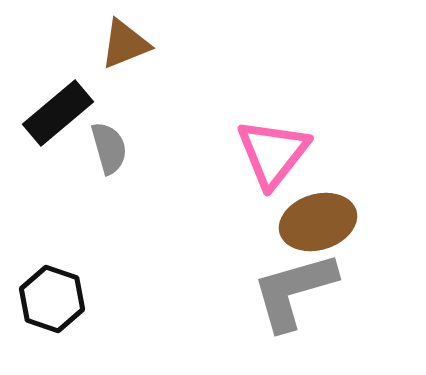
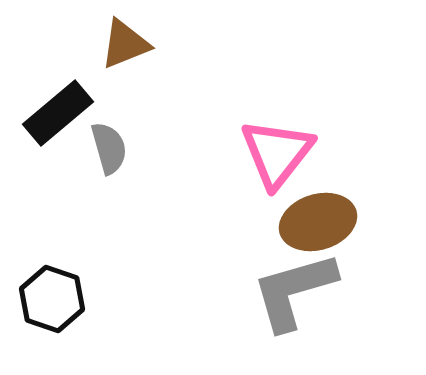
pink triangle: moved 4 px right
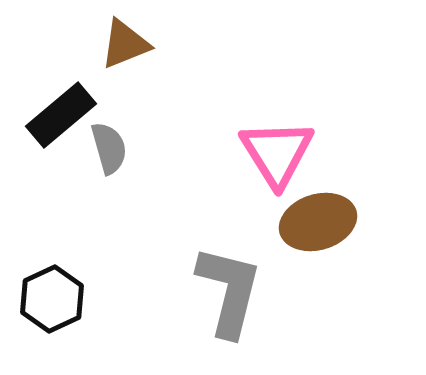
black rectangle: moved 3 px right, 2 px down
pink triangle: rotated 10 degrees counterclockwise
gray L-shape: moved 65 px left; rotated 120 degrees clockwise
black hexagon: rotated 16 degrees clockwise
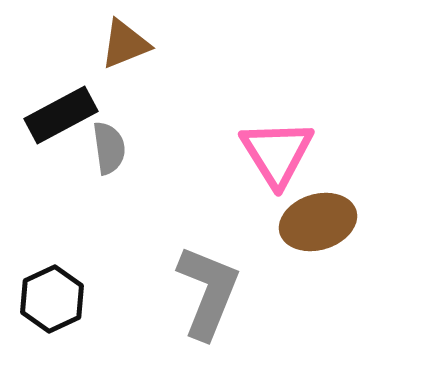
black rectangle: rotated 12 degrees clockwise
gray semicircle: rotated 8 degrees clockwise
gray L-shape: moved 21 px left, 1 px down; rotated 8 degrees clockwise
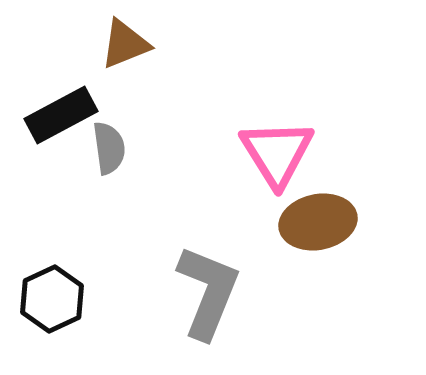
brown ellipse: rotated 6 degrees clockwise
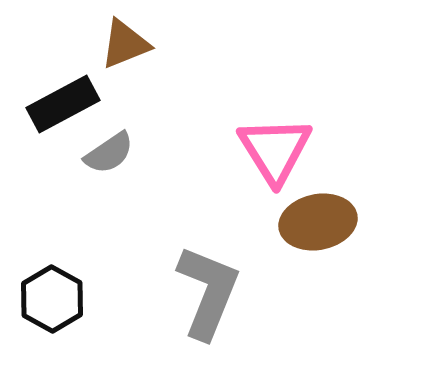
black rectangle: moved 2 px right, 11 px up
gray semicircle: moved 5 px down; rotated 64 degrees clockwise
pink triangle: moved 2 px left, 3 px up
black hexagon: rotated 6 degrees counterclockwise
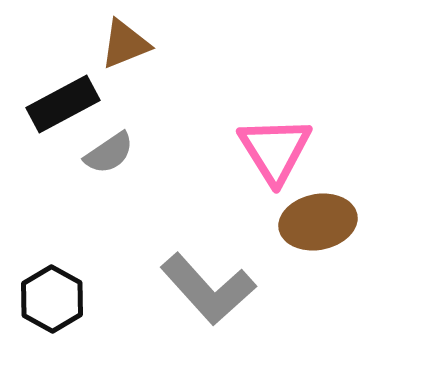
gray L-shape: moved 3 px up; rotated 116 degrees clockwise
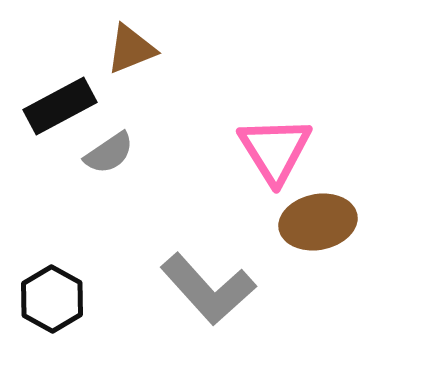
brown triangle: moved 6 px right, 5 px down
black rectangle: moved 3 px left, 2 px down
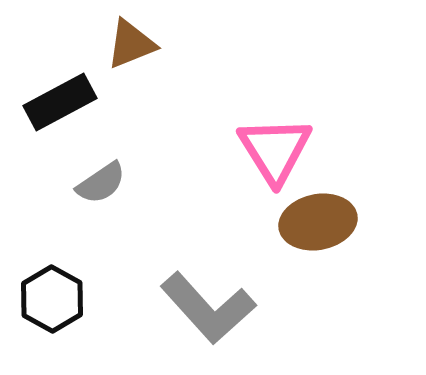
brown triangle: moved 5 px up
black rectangle: moved 4 px up
gray semicircle: moved 8 px left, 30 px down
gray L-shape: moved 19 px down
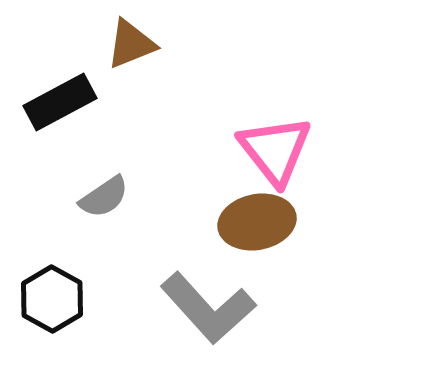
pink triangle: rotated 6 degrees counterclockwise
gray semicircle: moved 3 px right, 14 px down
brown ellipse: moved 61 px left
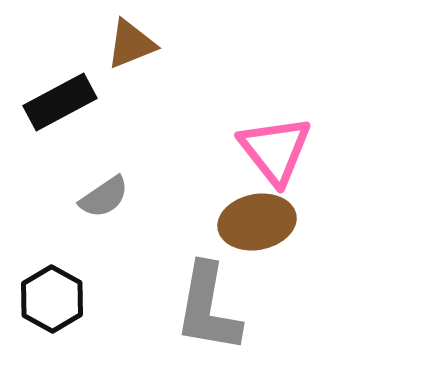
gray L-shape: rotated 52 degrees clockwise
